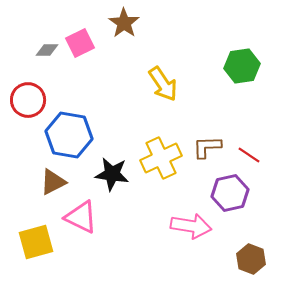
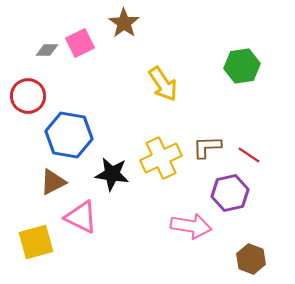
red circle: moved 4 px up
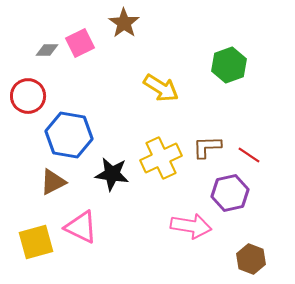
green hexagon: moved 13 px left, 1 px up; rotated 12 degrees counterclockwise
yellow arrow: moved 2 px left, 4 px down; rotated 24 degrees counterclockwise
pink triangle: moved 10 px down
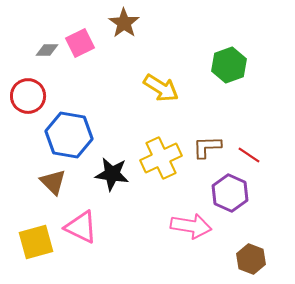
brown triangle: rotated 48 degrees counterclockwise
purple hexagon: rotated 24 degrees counterclockwise
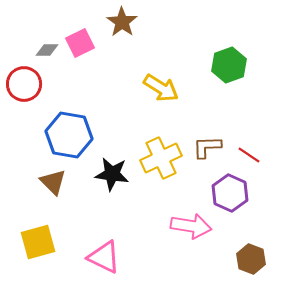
brown star: moved 2 px left, 1 px up
red circle: moved 4 px left, 12 px up
pink triangle: moved 23 px right, 30 px down
yellow square: moved 2 px right
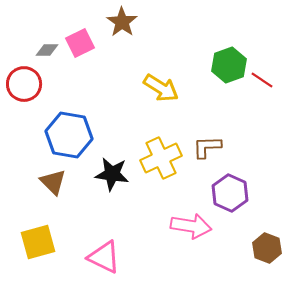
red line: moved 13 px right, 75 px up
brown hexagon: moved 16 px right, 11 px up
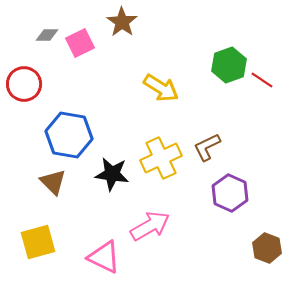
gray diamond: moved 15 px up
brown L-shape: rotated 24 degrees counterclockwise
pink arrow: moved 41 px left; rotated 39 degrees counterclockwise
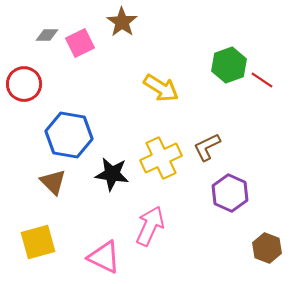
pink arrow: rotated 36 degrees counterclockwise
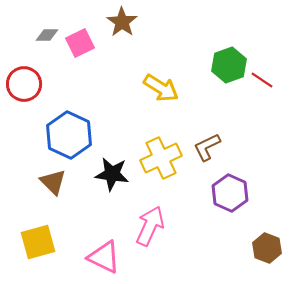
blue hexagon: rotated 15 degrees clockwise
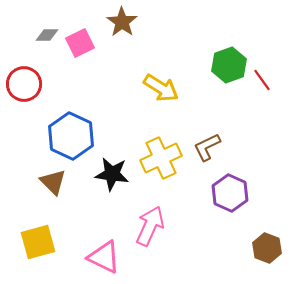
red line: rotated 20 degrees clockwise
blue hexagon: moved 2 px right, 1 px down
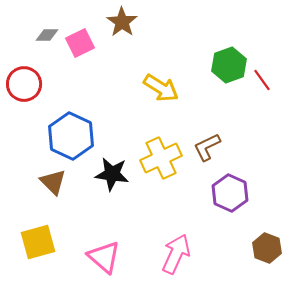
pink arrow: moved 26 px right, 28 px down
pink triangle: rotated 15 degrees clockwise
